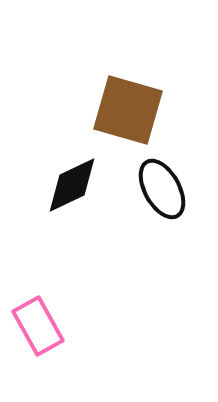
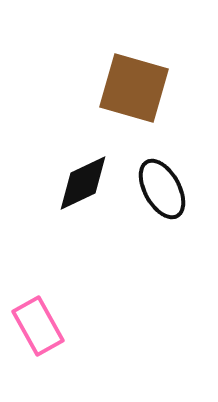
brown square: moved 6 px right, 22 px up
black diamond: moved 11 px right, 2 px up
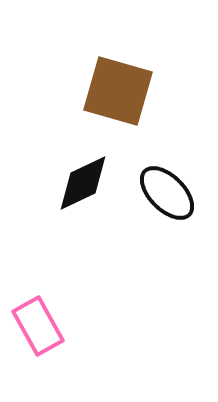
brown square: moved 16 px left, 3 px down
black ellipse: moved 5 px right, 4 px down; rotated 16 degrees counterclockwise
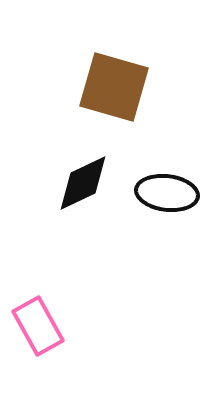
brown square: moved 4 px left, 4 px up
black ellipse: rotated 38 degrees counterclockwise
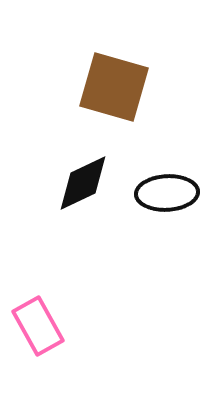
black ellipse: rotated 10 degrees counterclockwise
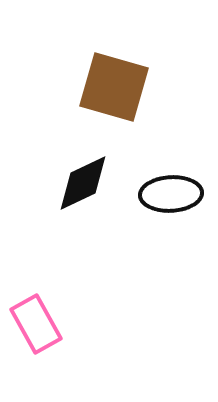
black ellipse: moved 4 px right, 1 px down
pink rectangle: moved 2 px left, 2 px up
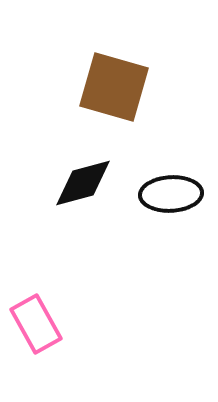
black diamond: rotated 10 degrees clockwise
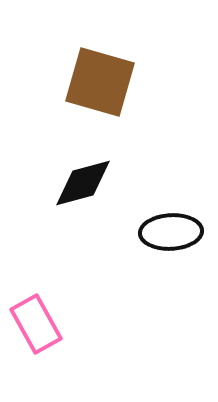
brown square: moved 14 px left, 5 px up
black ellipse: moved 38 px down
